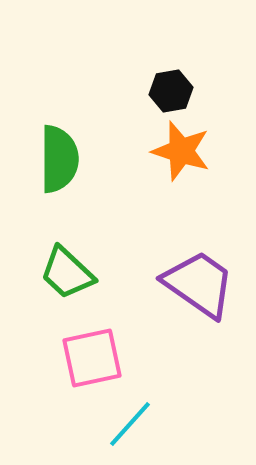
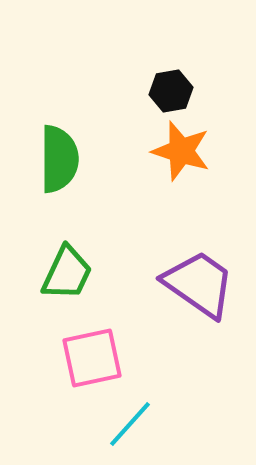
green trapezoid: rotated 108 degrees counterclockwise
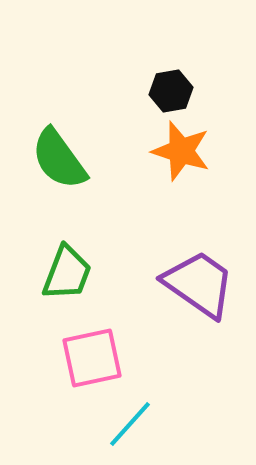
green semicircle: rotated 144 degrees clockwise
green trapezoid: rotated 4 degrees counterclockwise
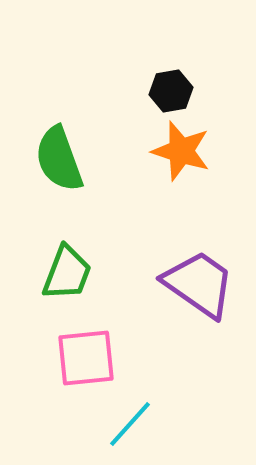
green semicircle: rotated 16 degrees clockwise
pink square: moved 6 px left; rotated 6 degrees clockwise
